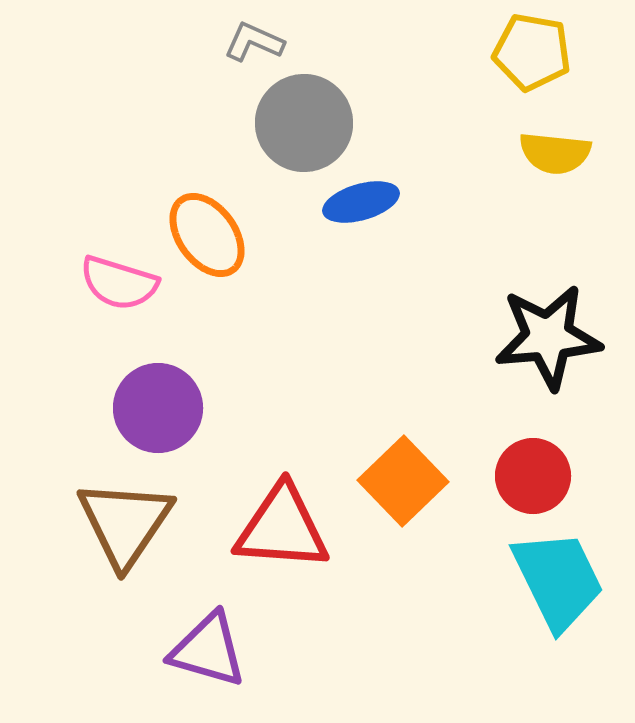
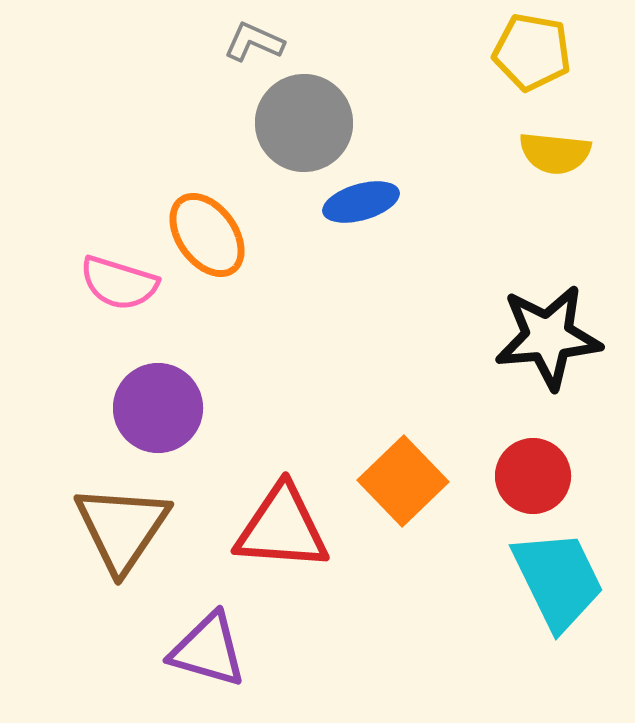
brown triangle: moved 3 px left, 5 px down
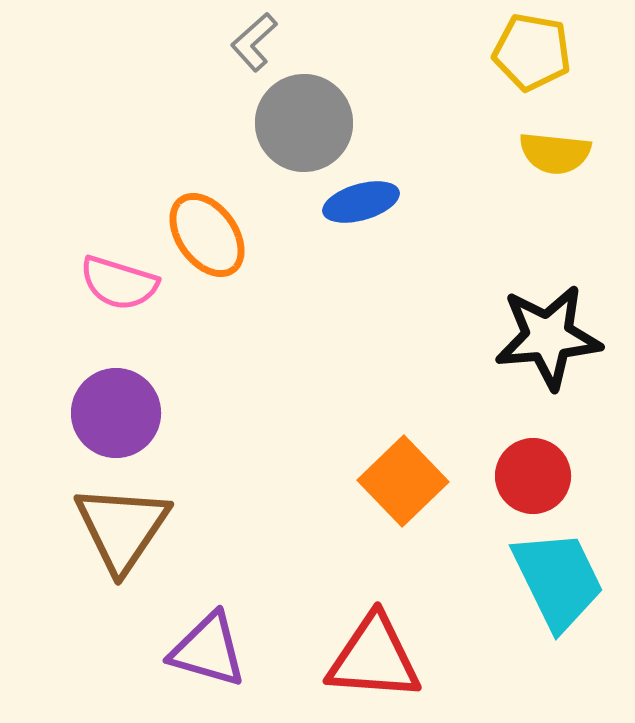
gray L-shape: rotated 66 degrees counterclockwise
purple circle: moved 42 px left, 5 px down
red triangle: moved 92 px right, 130 px down
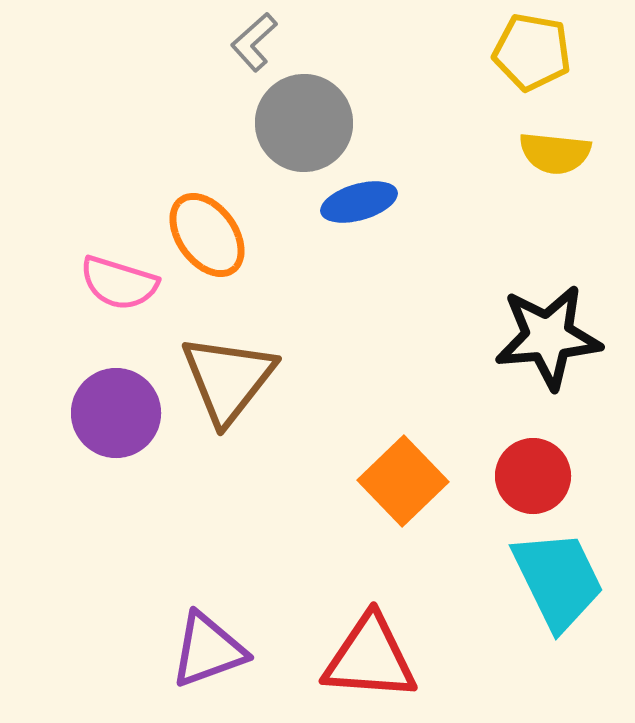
blue ellipse: moved 2 px left
brown triangle: moved 106 px right, 149 px up; rotated 4 degrees clockwise
purple triangle: rotated 36 degrees counterclockwise
red triangle: moved 4 px left
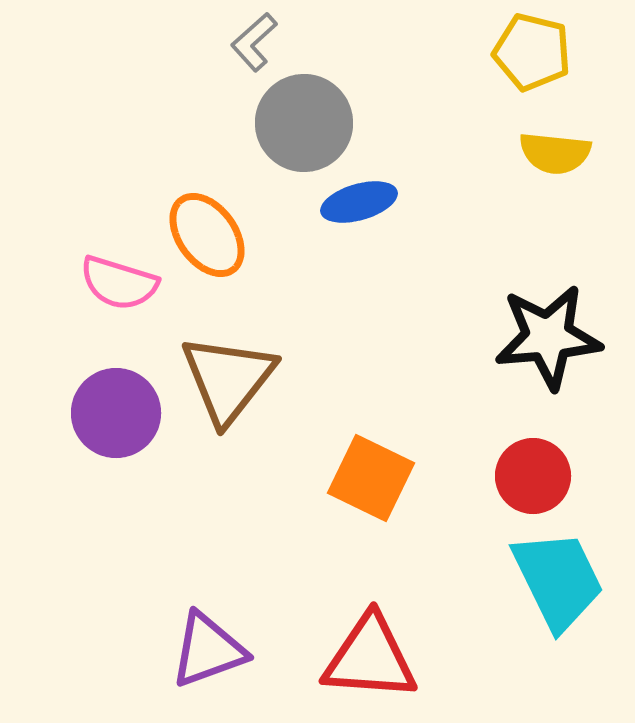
yellow pentagon: rotated 4 degrees clockwise
orange square: moved 32 px left, 3 px up; rotated 20 degrees counterclockwise
